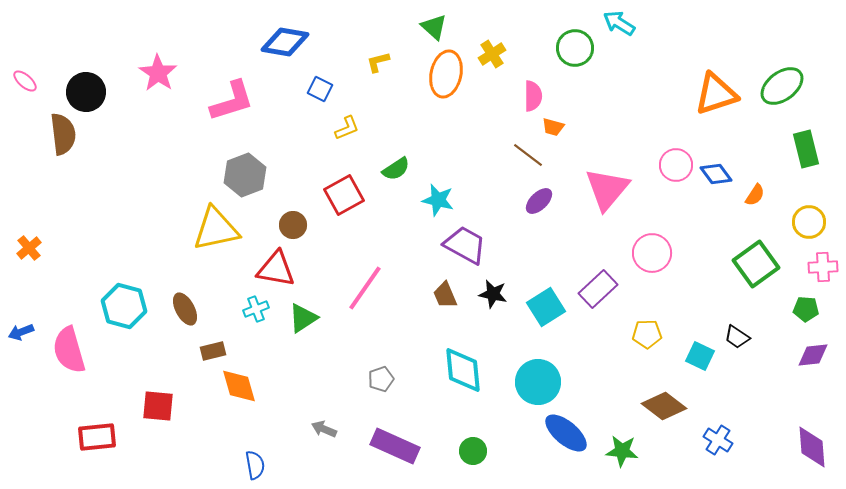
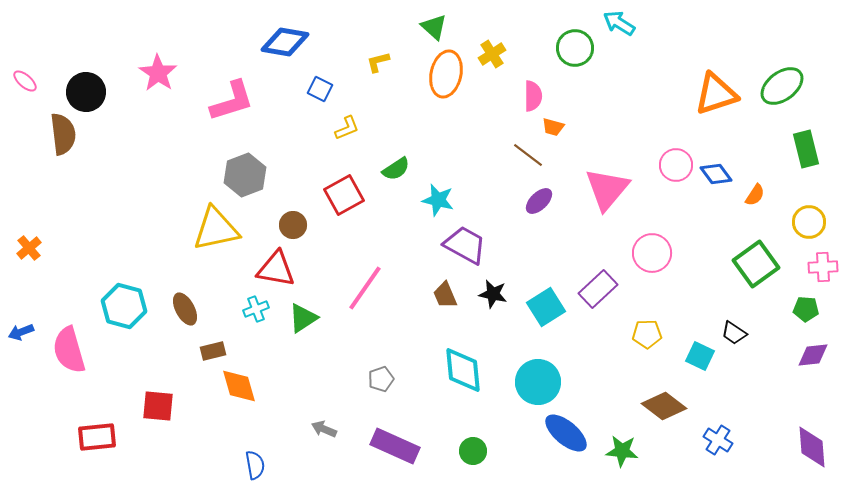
black trapezoid at (737, 337): moved 3 px left, 4 px up
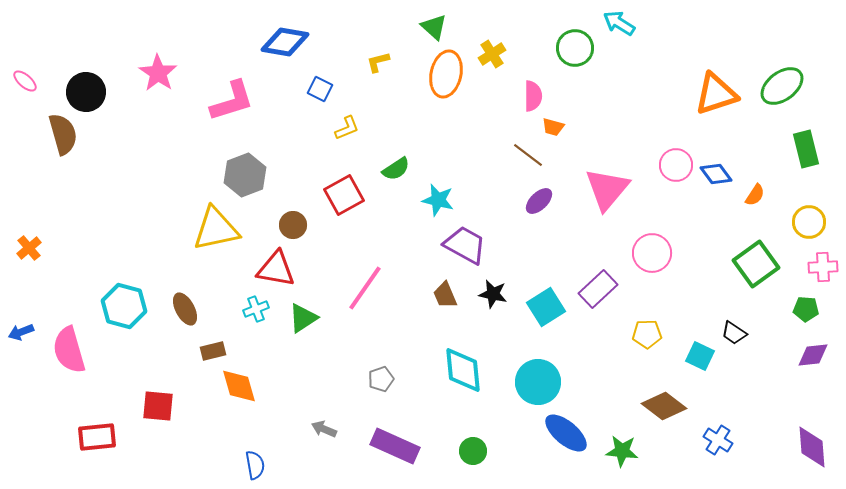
brown semicircle at (63, 134): rotated 9 degrees counterclockwise
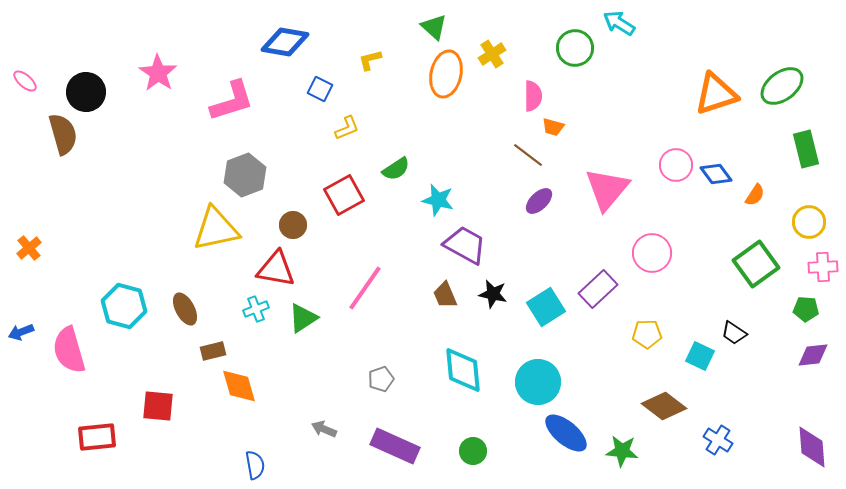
yellow L-shape at (378, 62): moved 8 px left, 2 px up
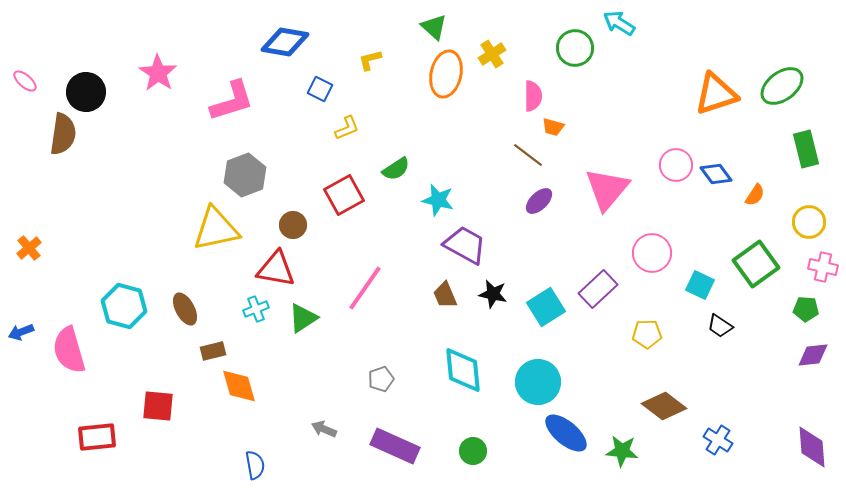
brown semicircle at (63, 134): rotated 24 degrees clockwise
pink cross at (823, 267): rotated 16 degrees clockwise
black trapezoid at (734, 333): moved 14 px left, 7 px up
cyan square at (700, 356): moved 71 px up
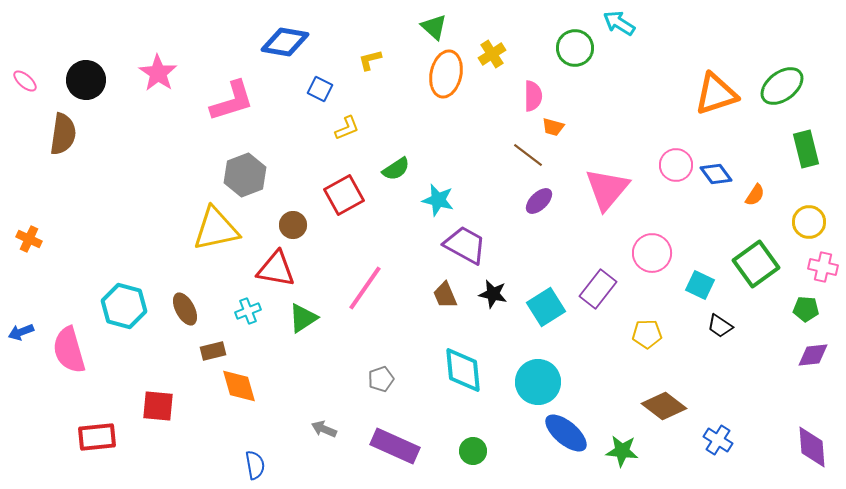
black circle at (86, 92): moved 12 px up
orange cross at (29, 248): moved 9 px up; rotated 25 degrees counterclockwise
purple rectangle at (598, 289): rotated 9 degrees counterclockwise
cyan cross at (256, 309): moved 8 px left, 2 px down
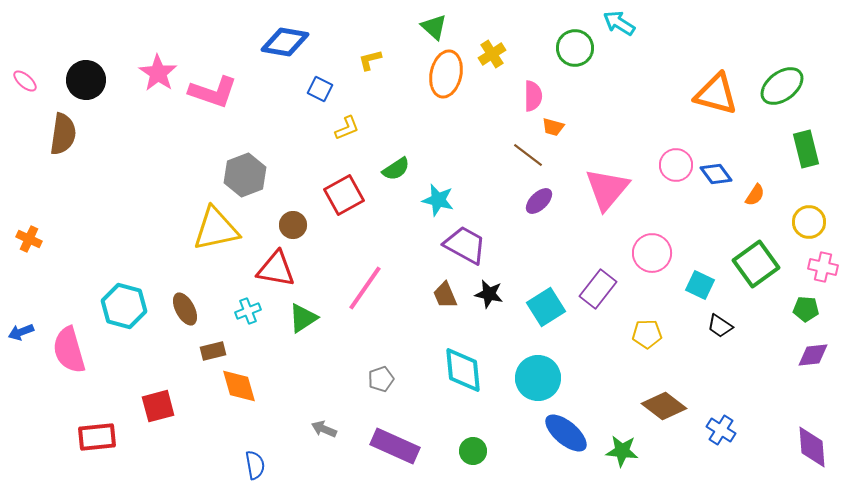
orange triangle at (716, 94): rotated 33 degrees clockwise
pink L-shape at (232, 101): moved 19 px left, 9 px up; rotated 36 degrees clockwise
black star at (493, 294): moved 4 px left
cyan circle at (538, 382): moved 4 px up
red square at (158, 406): rotated 20 degrees counterclockwise
blue cross at (718, 440): moved 3 px right, 10 px up
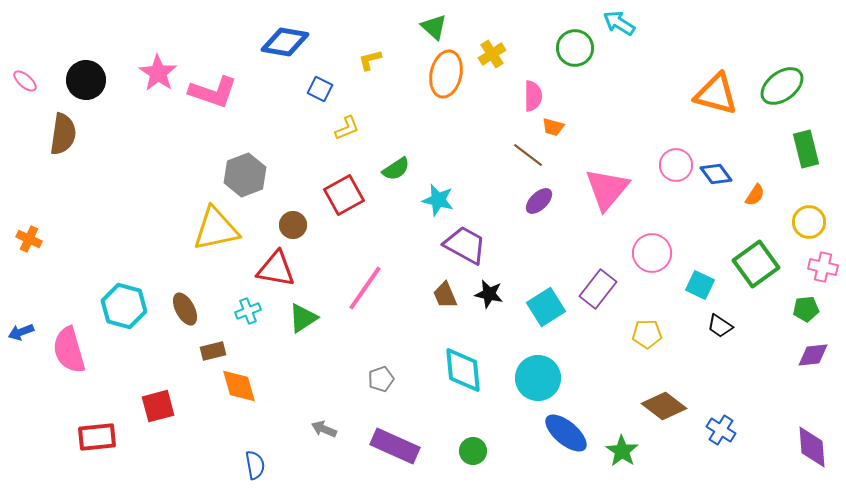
green pentagon at (806, 309): rotated 10 degrees counterclockwise
green star at (622, 451): rotated 28 degrees clockwise
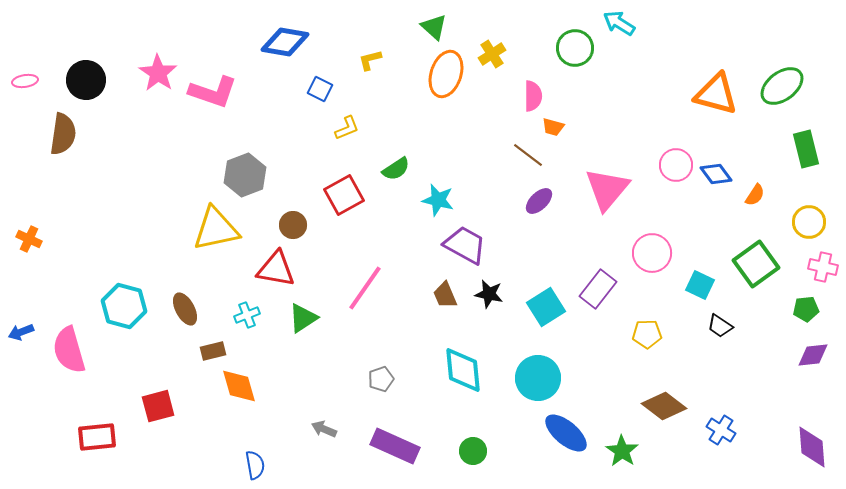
orange ellipse at (446, 74): rotated 6 degrees clockwise
pink ellipse at (25, 81): rotated 50 degrees counterclockwise
cyan cross at (248, 311): moved 1 px left, 4 px down
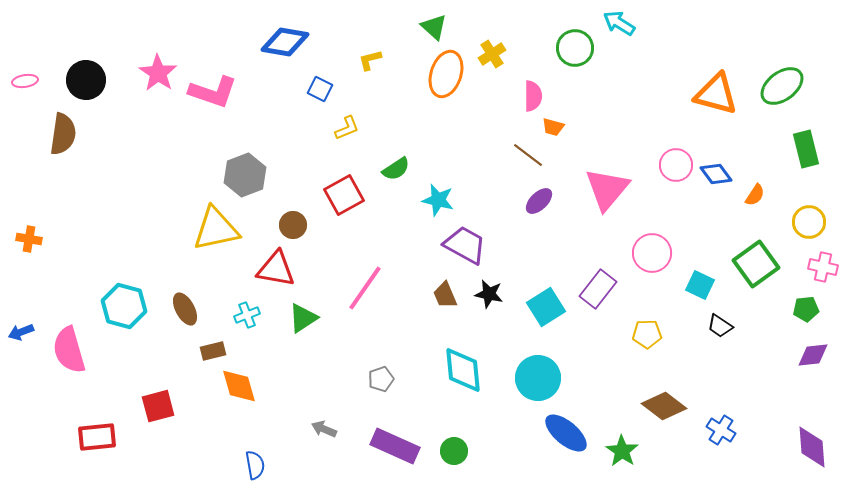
orange cross at (29, 239): rotated 15 degrees counterclockwise
green circle at (473, 451): moved 19 px left
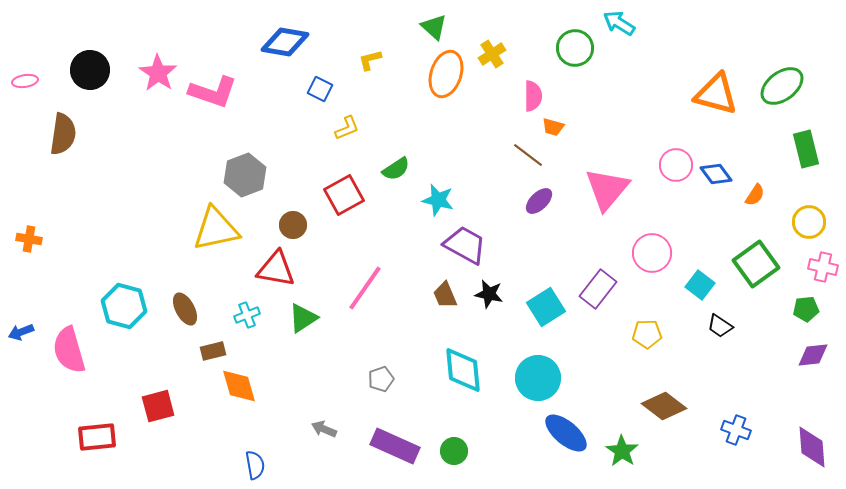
black circle at (86, 80): moved 4 px right, 10 px up
cyan square at (700, 285): rotated 12 degrees clockwise
blue cross at (721, 430): moved 15 px right; rotated 12 degrees counterclockwise
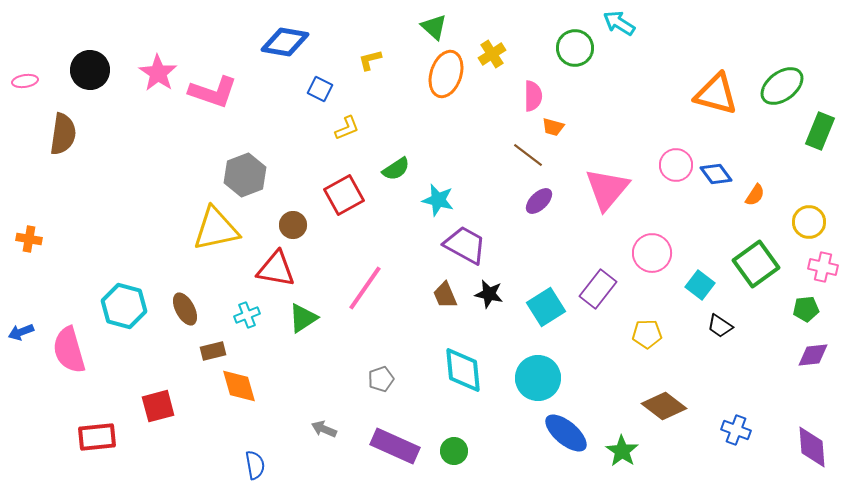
green rectangle at (806, 149): moved 14 px right, 18 px up; rotated 36 degrees clockwise
